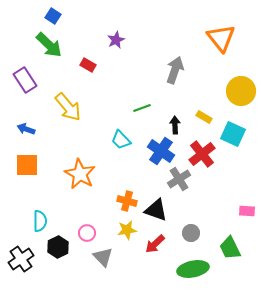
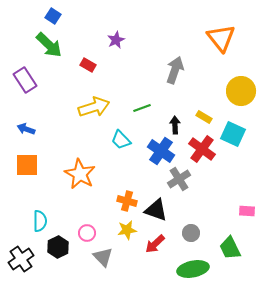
yellow arrow: moved 26 px right; rotated 68 degrees counterclockwise
red cross: moved 5 px up; rotated 16 degrees counterclockwise
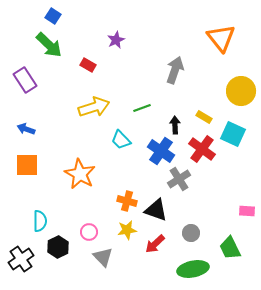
pink circle: moved 2 px right, 1 px up
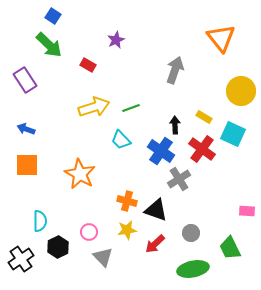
green line: moved 11 px left
